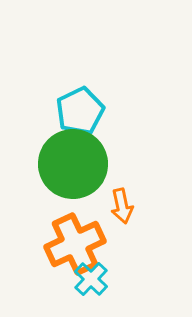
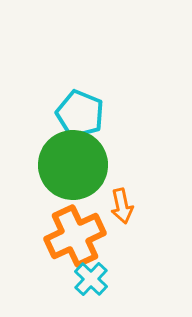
cyan pentagon: moved 3 px down; rotated 24 degrees counterclockwise
green circle: moved 1 px down
orange cross: moved 8 px up
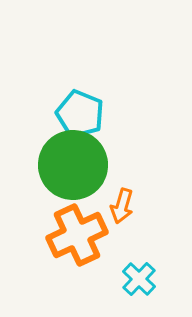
orange arrow: rotated 28 degrees clockwise
orange cross: moved 2 px right, 1 px up
cyan cross: moved 48 px right
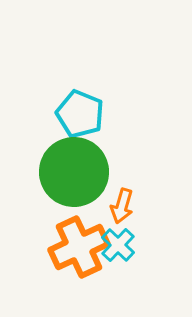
green circle: moved 1 px right, 7 px down
orange cross: moved 2 px right, 12 px down
cyan cross: moved 21 px left, 34 px up
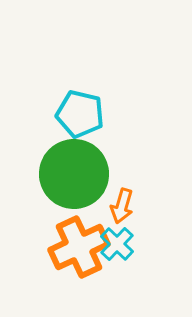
cyan pentagon: rotated 9 degrees counterclockwise
green circle: moved 2 px down
cyan cross: moved 1 px left, 1 px up
